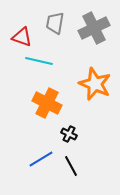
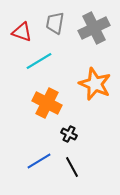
red triangle: moved 5 px up
cyan line: rotated 44 degrees counterclockwise
blue line: moved 2 px left, 2 px down
black line: moved 1 px right, 1 px down
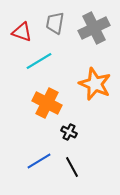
black cross: moved 2 px up
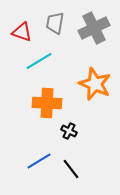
orange cross: rotated 24 degrees counterclockwise
black cross: moved 1 px up
black line: moved 1 px left, 2 px down; rotated 10 degrees counterclockwise
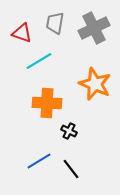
red triangle: moved 1 px down
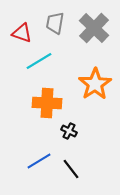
gray cross: rotated 20 degrees counterclockwise
orange star: rotated 16 degrees clockwise
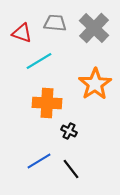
gray trapezoid: rotated 85 degrees clockwise
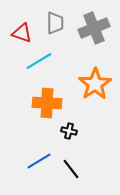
gray trapezoid: rotated 85 degrees clockwise
gray cross: rotated 24 degrees clockwise
black cross: rotated 14 degrees counterclockwise
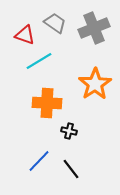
gray trapezoid: rotated 55 degrees counterclockwise
red triangle: moved 3 px right, 2 px down
blue line: rotated 15 degrees counterclockwise
